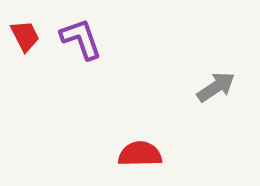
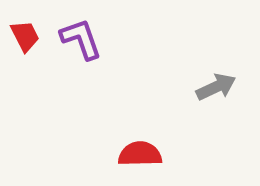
gray arrow: rotated 9 degrees clockwise
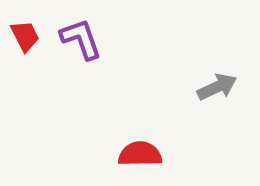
gray arrow: moved 1 px right
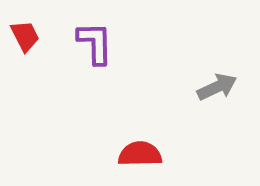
purple L-shape: moved 14 px right, 4 px down; rotated 18 degrees clockwise
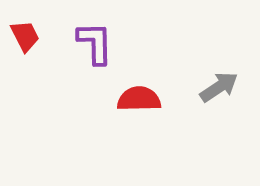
gray arrow: moved 2 px right; rotated 9 degrees counterclockwise
red semicircle: moved 1 px left, 55 px up
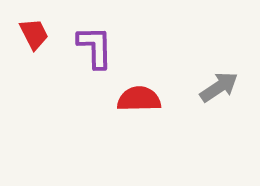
red trapezoid: moved 9 px right, 2 px up
purple L-shape: moved 4 px down
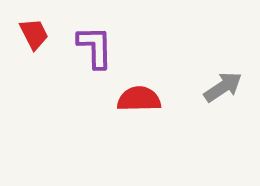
gray arrow: moved 4 px right
